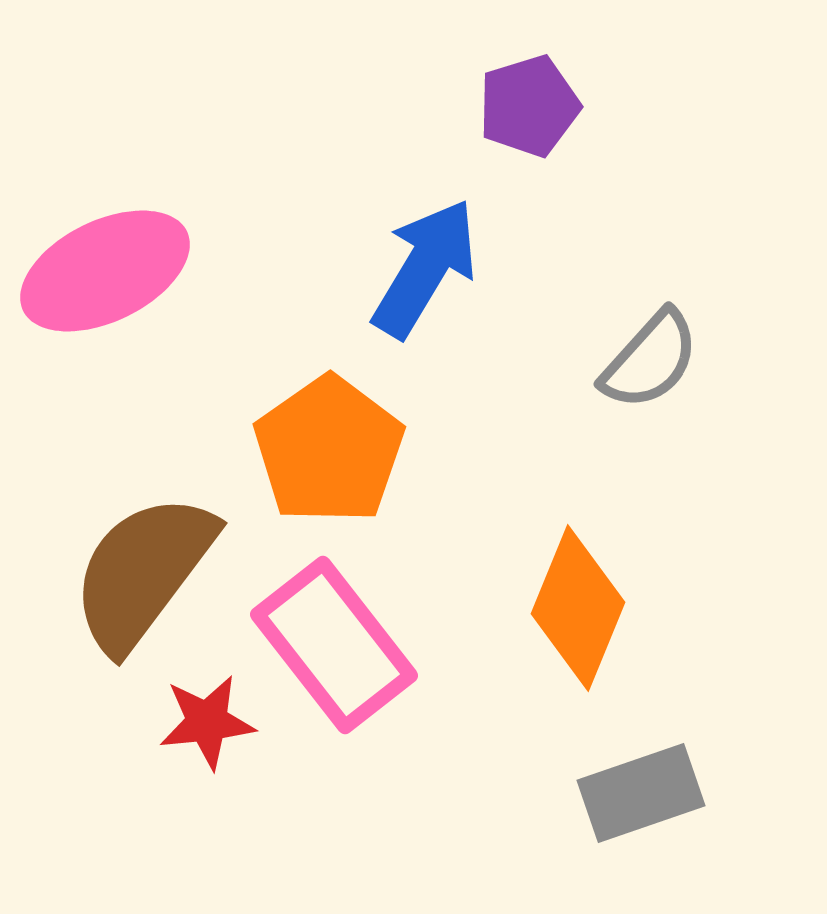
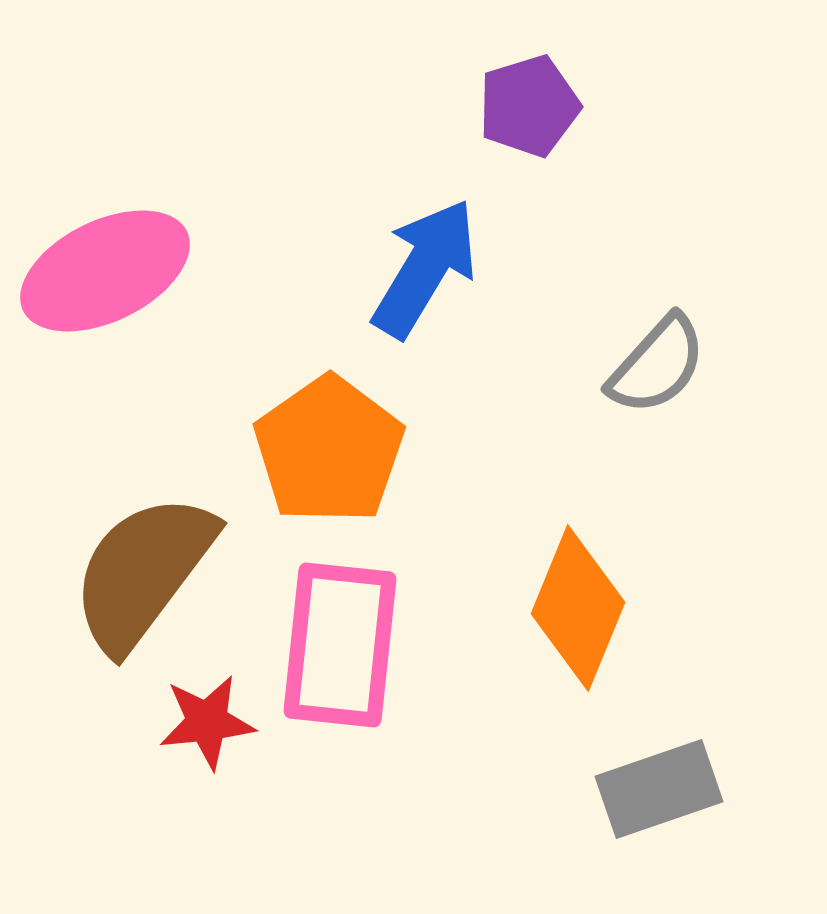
gray semicircle: moved 7 px right, 5 px down
pink rectangle: moved 6 px right; rotated 44 degrees clockwise
gray rectangle: moved 18 px right, 4 px up
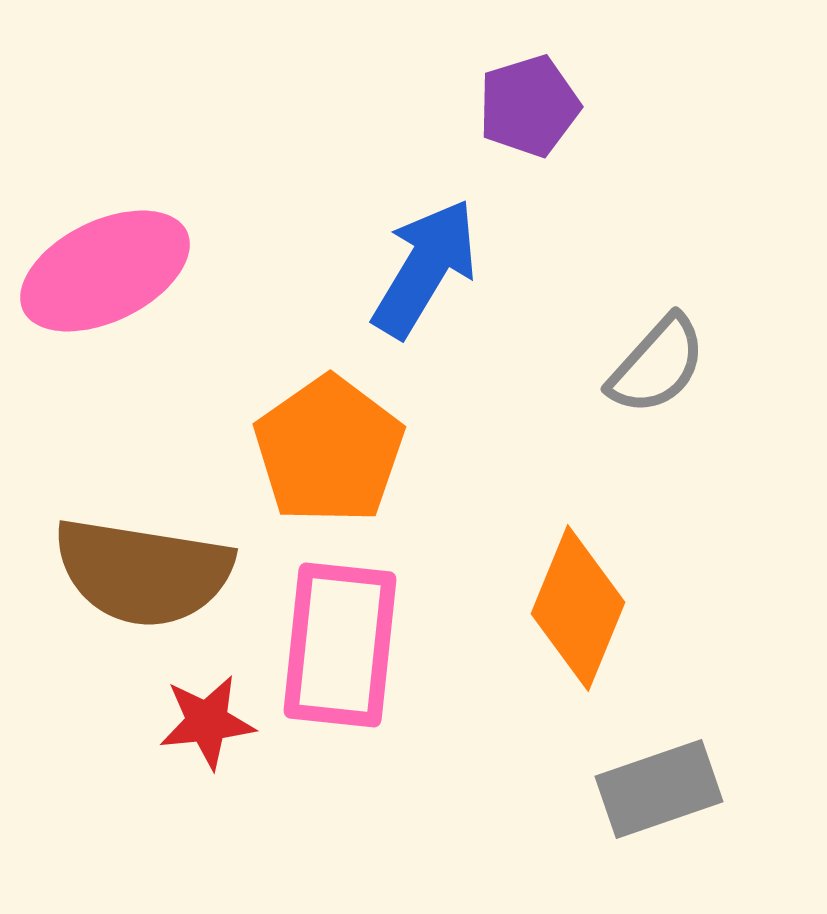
brown semicircle: rotated 118 degrees counterclockwise
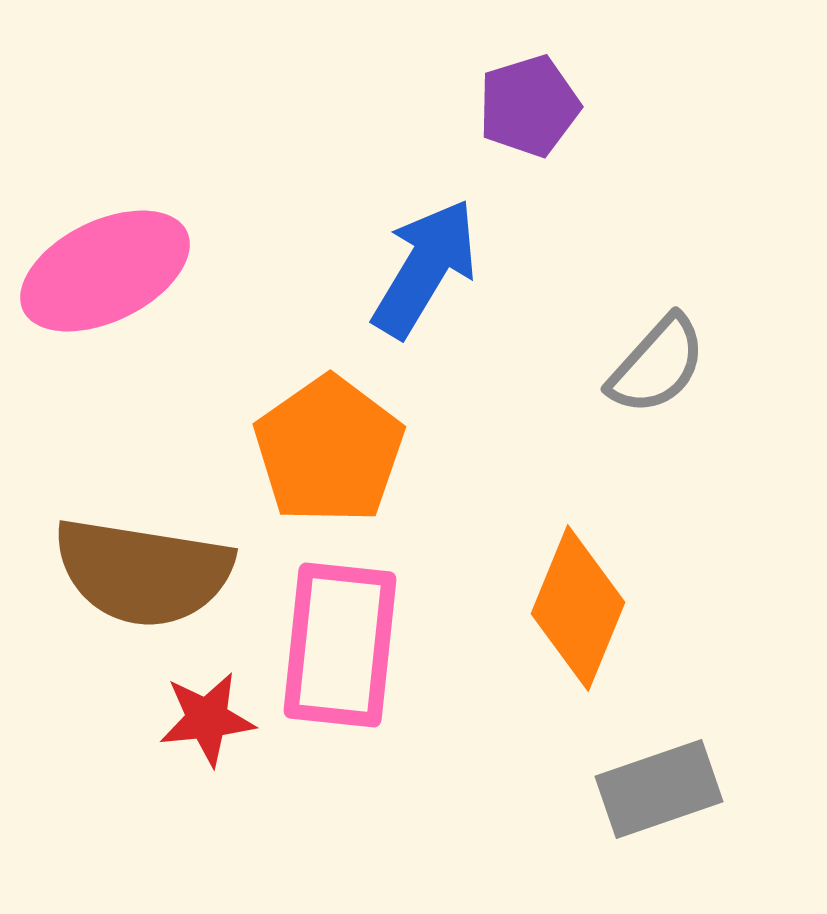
red star: moved 3 px up
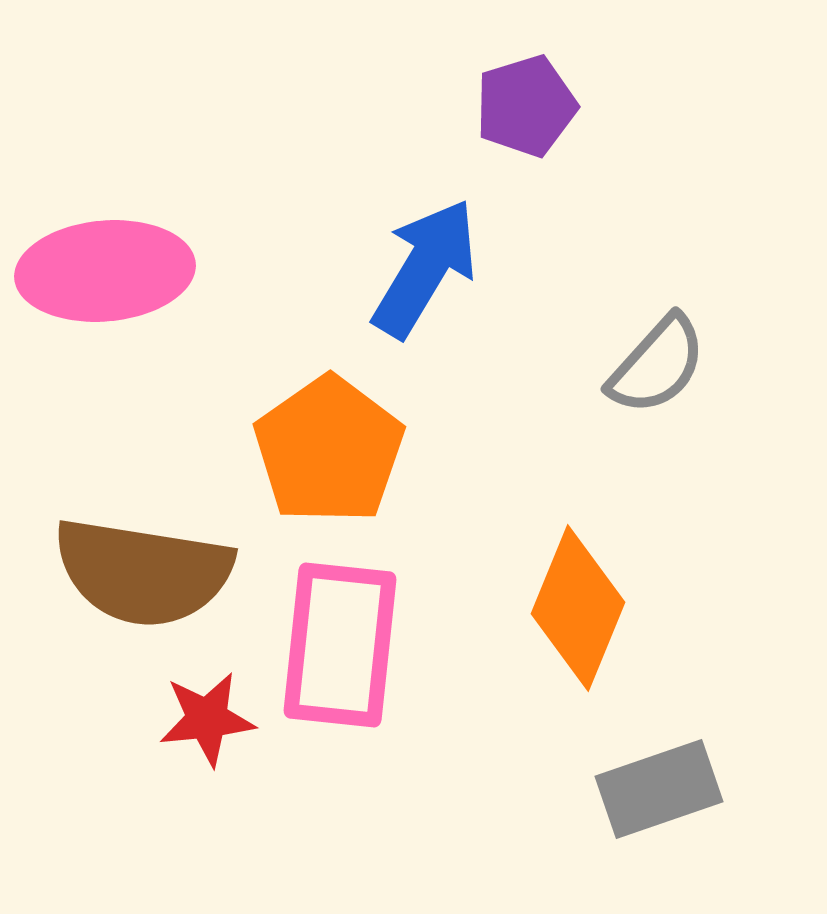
purple pentagon: moved 3 px left
pink ellipse: rotated 21 degrees clockwise
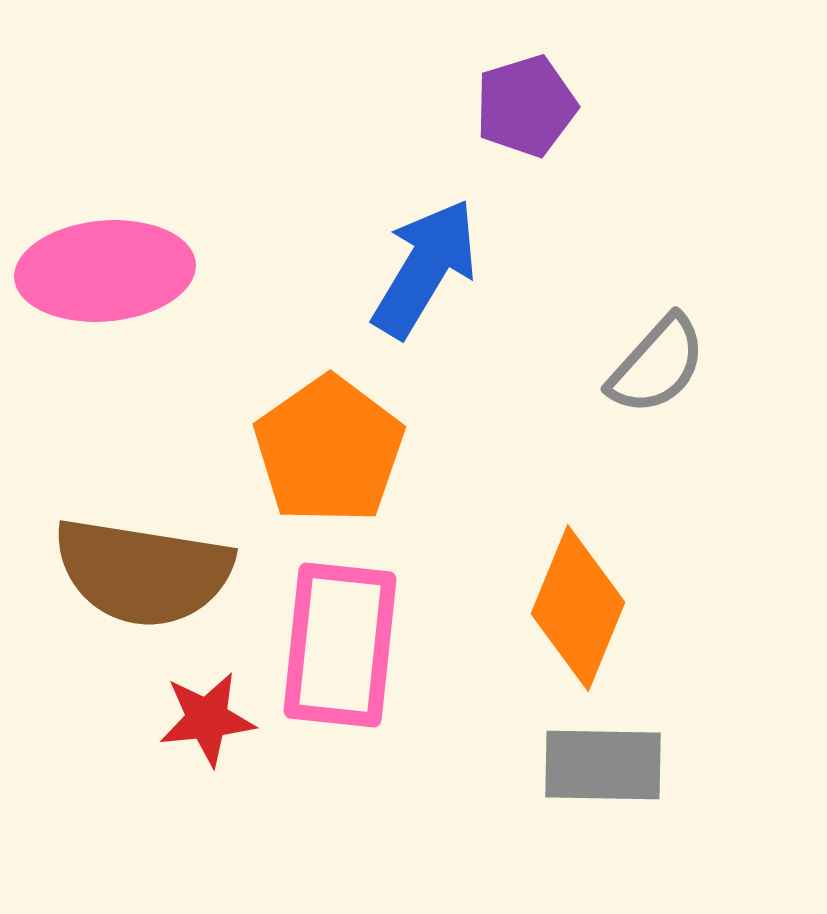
gray rectangle: moved 56 px left, 24 px up; rotated 20 degrees clockwise
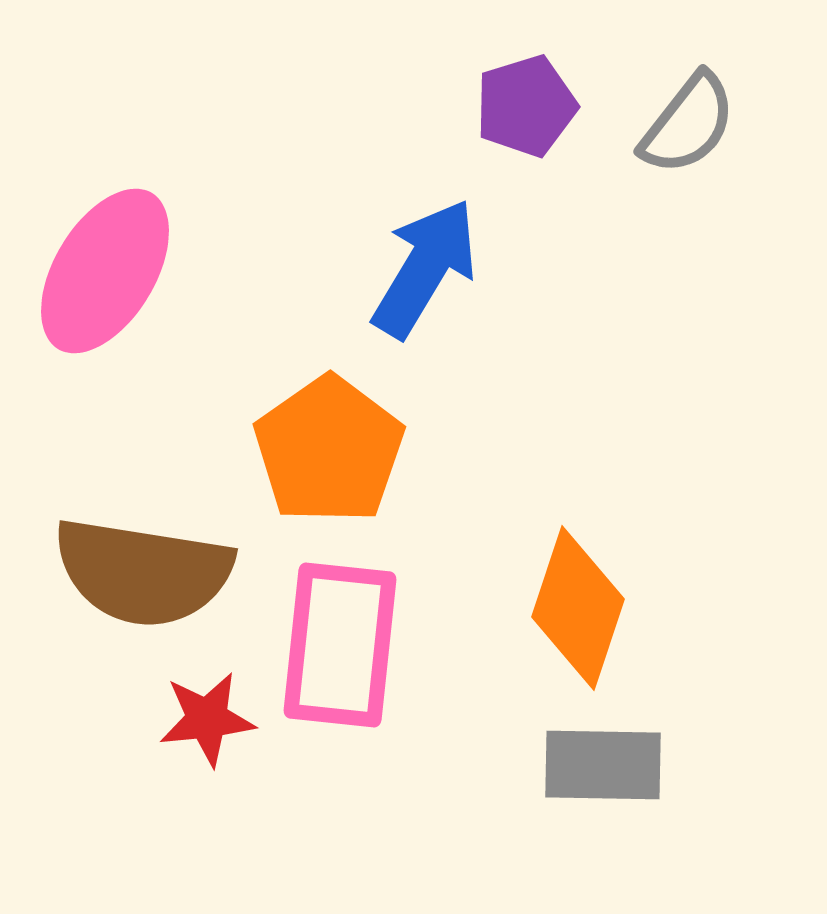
pink ellipse: rotated 54 degrees counterclockwise
gray semicircle: moved 31 px right, 241 px up; rotated 4 degrees counterclockwise
orange diamond: rotated 4 degrees counterclockwise
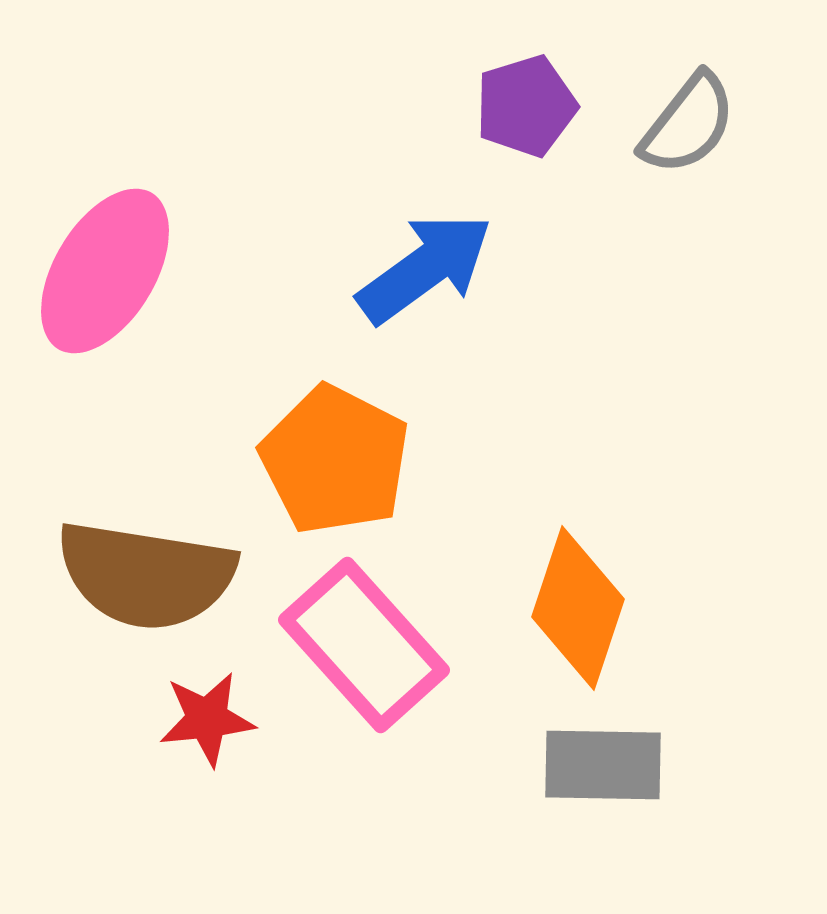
blue arrow: rotated 23 degrees clockwise
orange pentagon: moved 6 px right, 10 px down; rotated 10 degrees counterclockwise
brown semicircle: moved 3 px right, 3 px down
pink rectangle: moved 24 px right; rotated 48 degrees counterclockwise
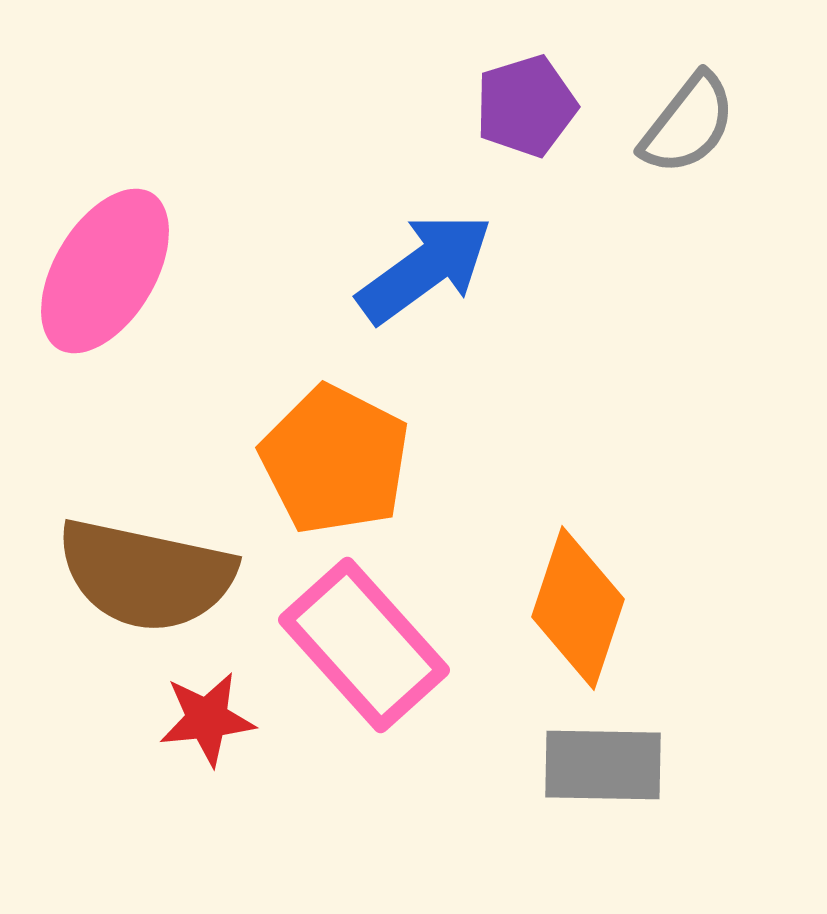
brown semicircle: rotated 3 degrees clockwise
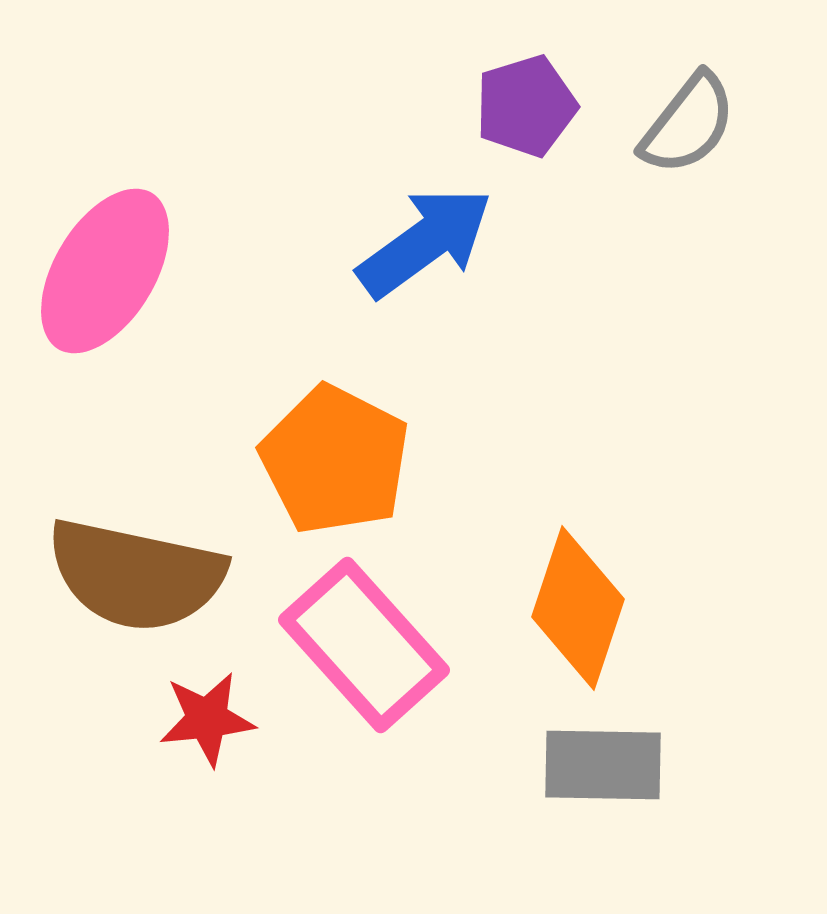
blue arrow: moved 26 px up
brown semicircle: moved 10 px left
